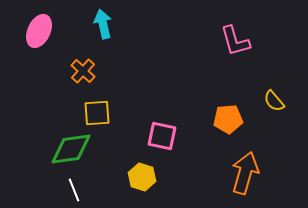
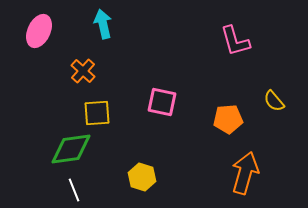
pink square: moved 34 px up
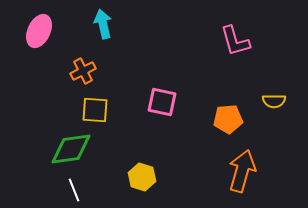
orange cross: rotated 20 degrees clockwise
yellow semicircle: rotated 50 degrees counterclockwise
yellow square: moved 2 px left, 3 px up; rotated 8 degrees clockwise
orange arrow: moved 3 px left, 2 px up
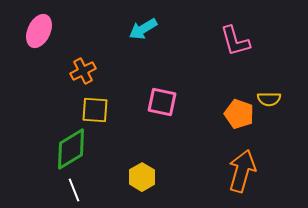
cyan arrow: moved 40 px right, 5 px down; rotated 108 degrees counterclockwise
yellow semicircle: moved 5 px left, 2 px up
orange pentagon: moved 11 px right, 5 px up; rotated 24 degrees clockwise
green diamond: rotated 24 degrees counterclockwise
yellow hexagon: rotated 12 degrees clockwise
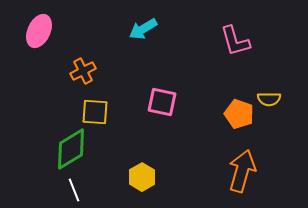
yellow square: moved 2 px down
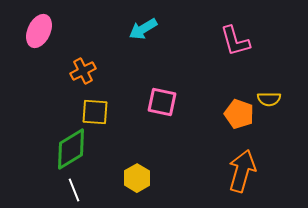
yellow hexagon: moved 5 px left, 1 px down
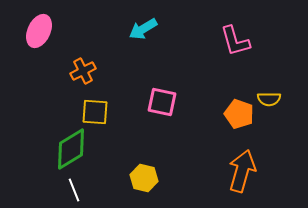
yellow hexagon: moved 7 px right; rotated 16 degrees counterclockwise
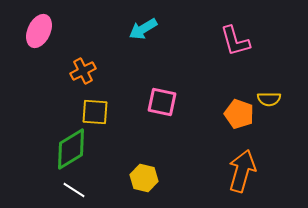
white line: rotated 35 degrees counterclockwise
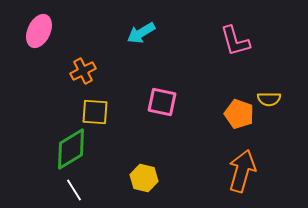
cyan arrow: moved 2 px left, 4 px down
white line: rotated 25 degrees clockwise
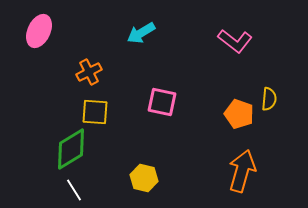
pink L-shape: rotated 36 degrees counterclockwise
orange cross: moved 6 px right, 1 px down
yellow semicircle: rotated 85 degrees counterclockwise
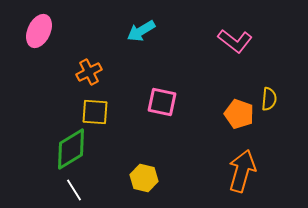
cyan arrow: moved 2 px up
